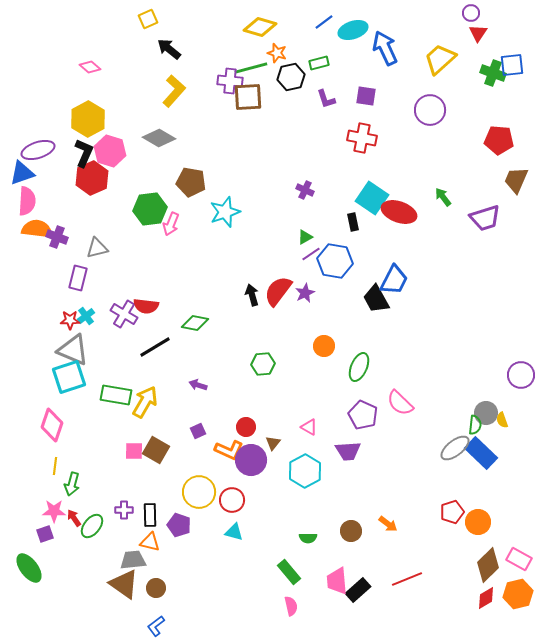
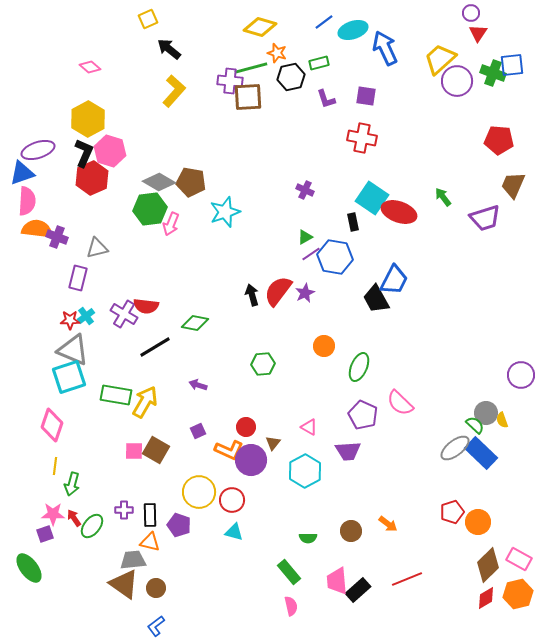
purple circle at (430, 110): moved 27 px right, 29 px up
gray diamond at (159, 138): moved 44 px down
brown trapezoid at (516, 180): moved 3 px left, 5 px down
blue hexagon at (335, 261): moved 4 px up
green semicircle at (475, 425): rotated 54 degrees counterclockwise
pink star at (54, 511): moved 1 px left, 3 px down
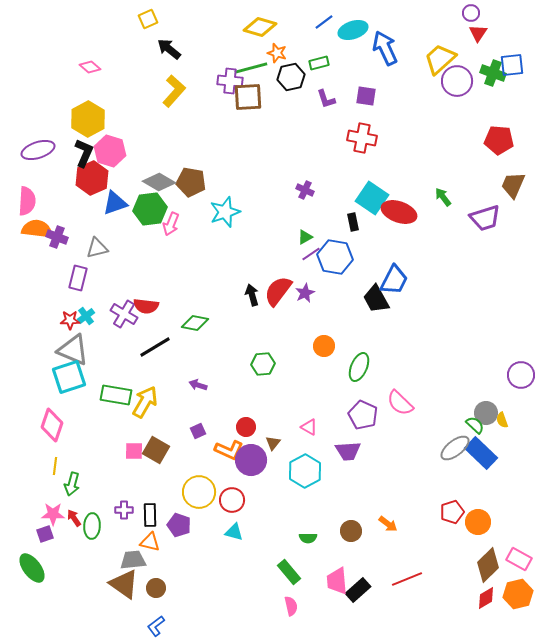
blue triangle at (22, 173): moved 93 px right, 30 px down
green ellipse at (92, 526): rotated 35 degrees counterclockwise
green ellipse at (29, 568): moved 3 px right
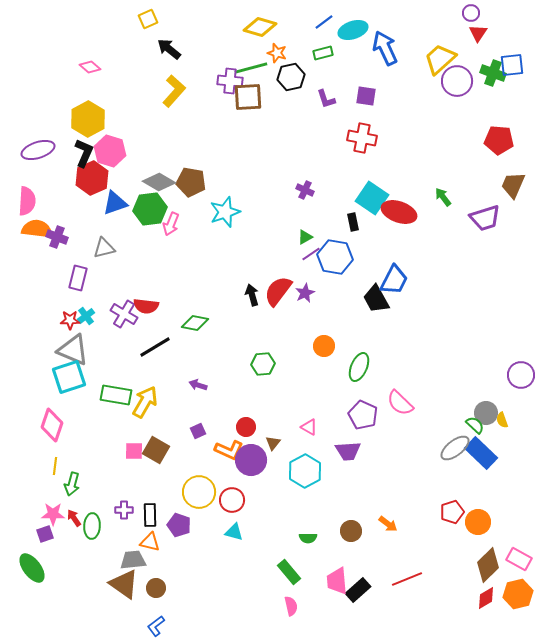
green rectangle at (319, 63): moved 4 px right, 10 px up
gray triangle at (97, 248): moved 7 px right
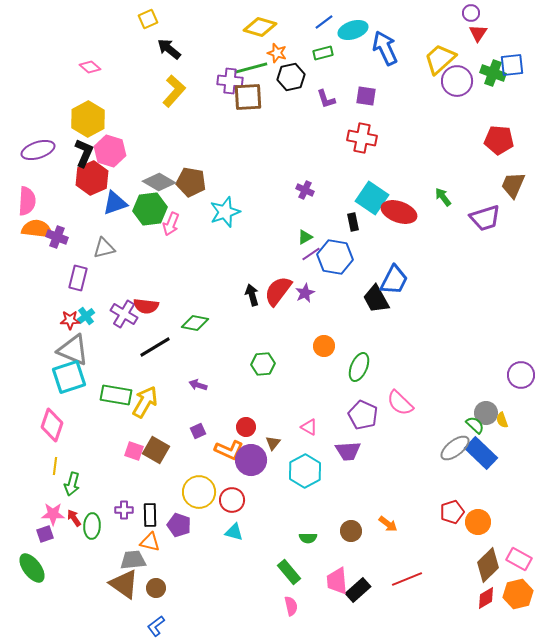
pink square at (134, 451): rotated 18 degrees clockwise
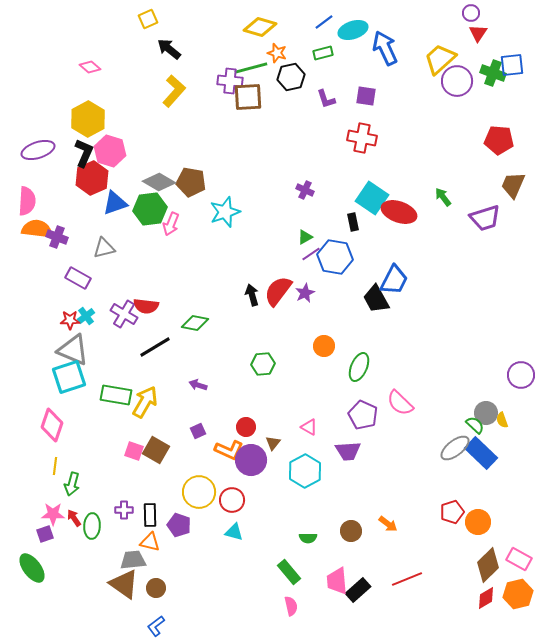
purple rectangle at (78, 278): rotated 75 degrees counterclockwise
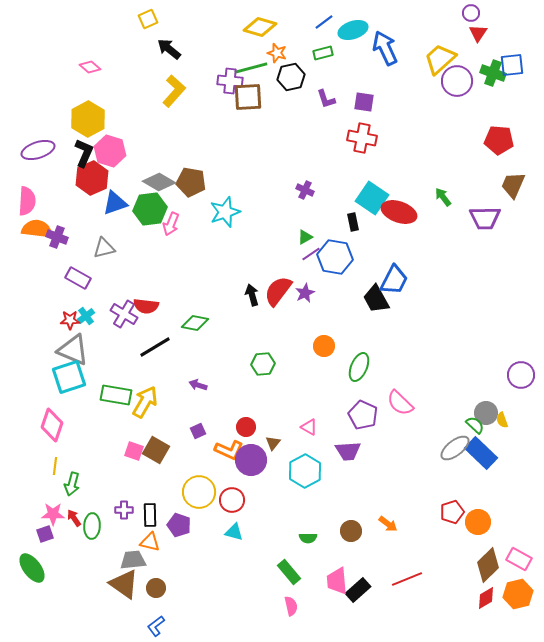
purple square at (366, 96): moved 2 px left, 6 px down
purple trapezoid at (485, 218): rotated 16 degrees clockwise
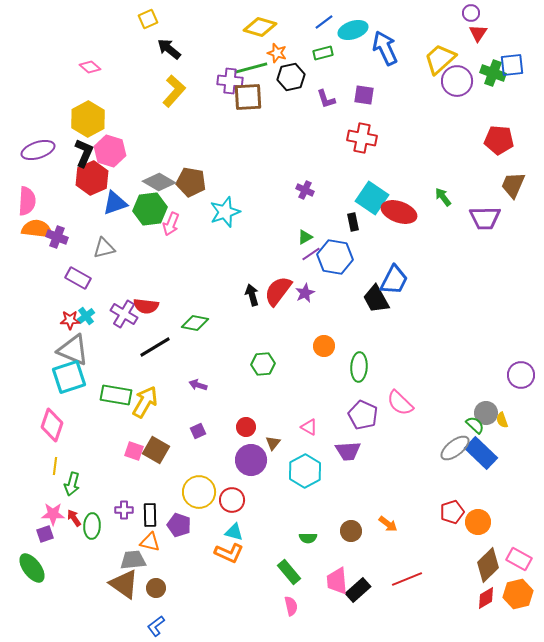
purple square at (364, 102): moved 7 px up
green ellipse at (359, 367): rotated 20 degrees counterclockwise
orange L-shape at (229, 450): moved 103 px down
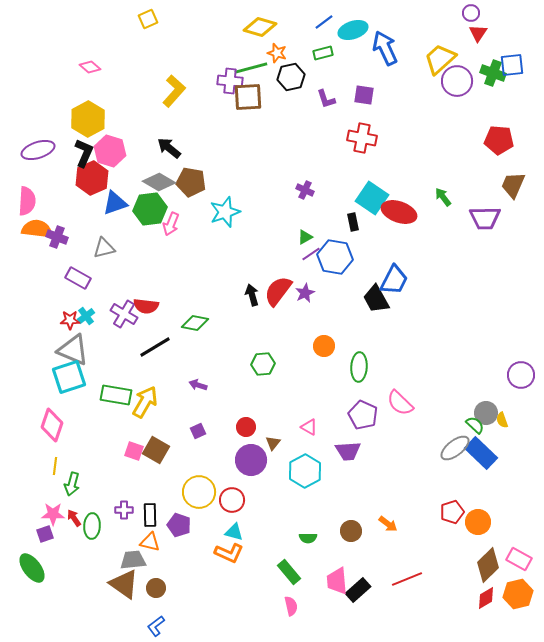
black arrow at (169, 49): moved 99 px down
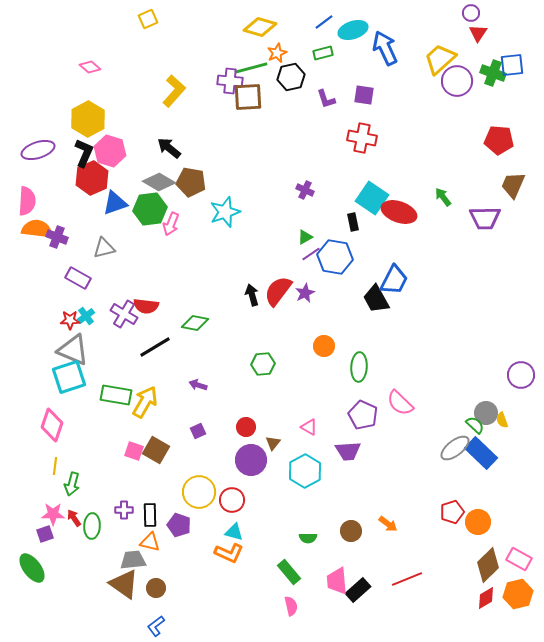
orange star at (277, 53): rotated 30 degrees clockwise
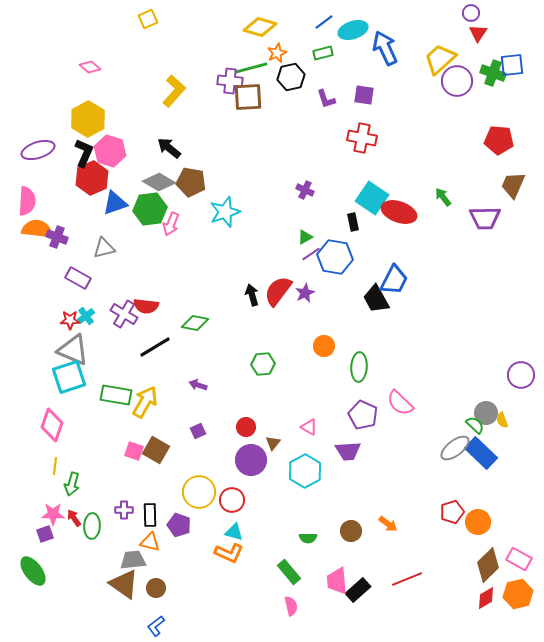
green ellipse at (32, 568): moved 1 px right, 3 px down
